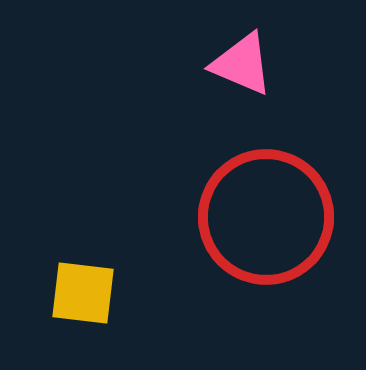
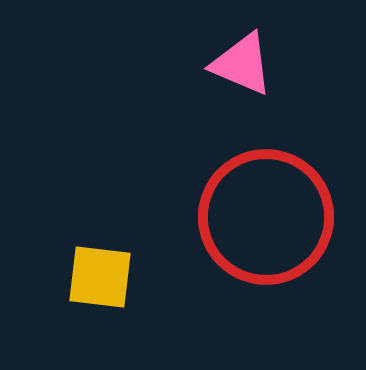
yellow square: moved 17 px right, 16 px up
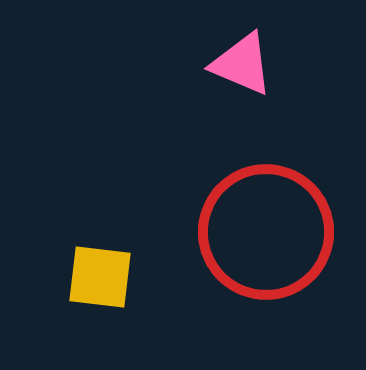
red circle: moved 15 px down
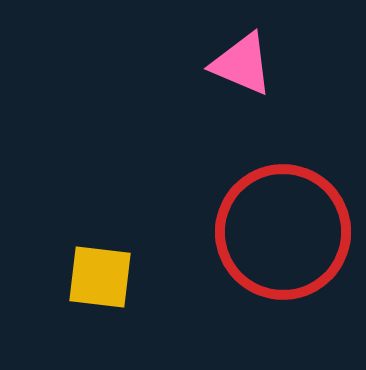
red circle: moved 17 px right
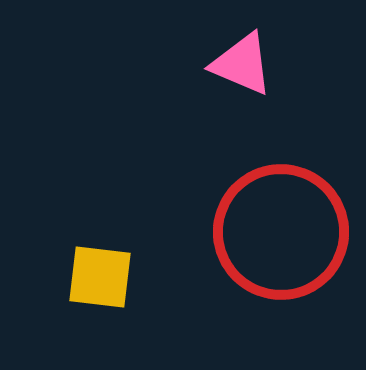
red circle: moved 2 px left
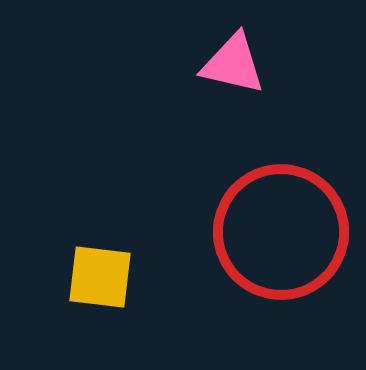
pink triangle: moved 9 px left; rotated 10 degrees counterclockwise
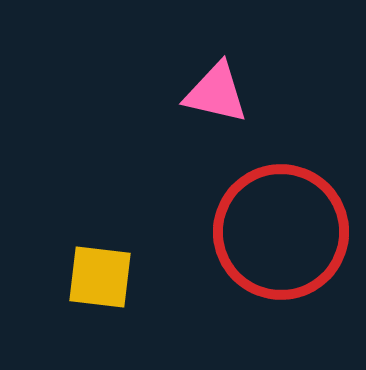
pink triangle: moved 17 px left, 29 px down
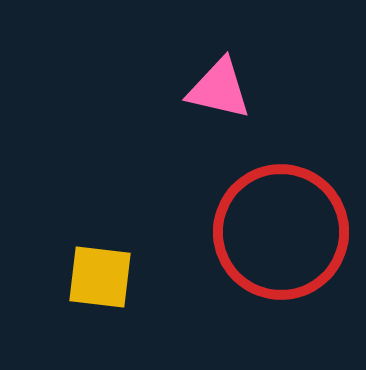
pink triangle: moved 3 px right, 4 px up
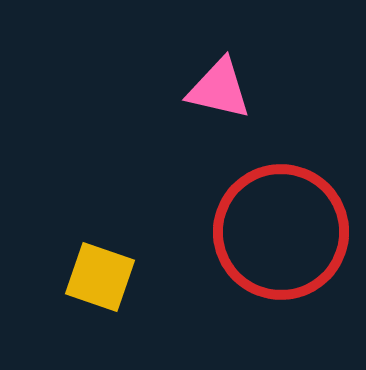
yellow square: rotated 12 degrees clockwise
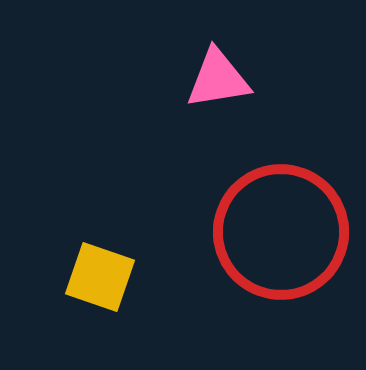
pink triangle: moved 1 px left, 10 px up; rotated 22 degrees counterclockwise
